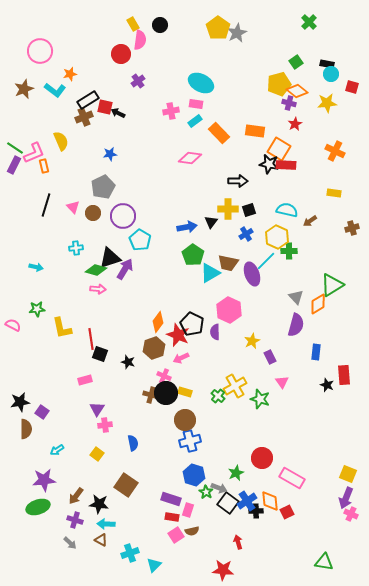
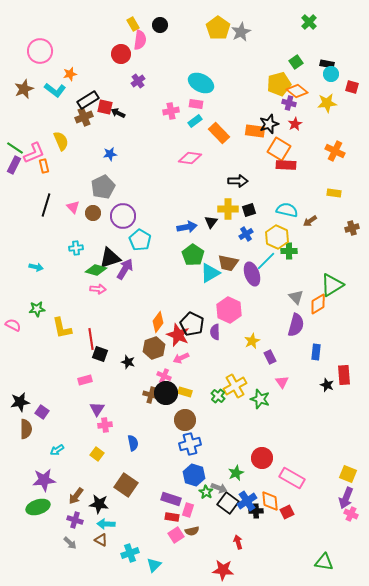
gray star at (237, 33): moved 4 px right, 1 px up
black star at (269, 164): moved 40 px up; rotated 30 degrees counterclockwise
blue cross at (190, 441): moved 3 px down
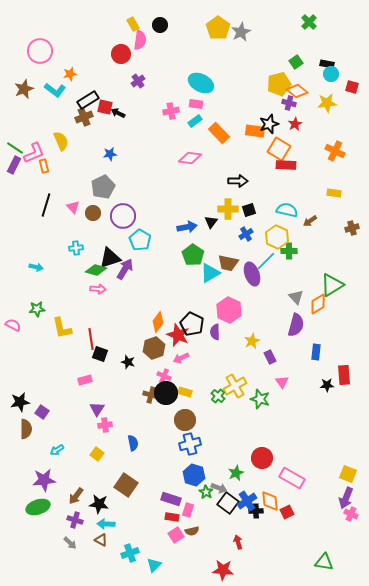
black star at (327, 385): rotated 24 degrees counterclockwise
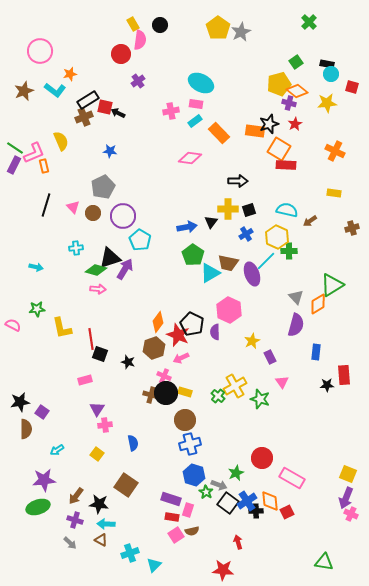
brown star at (24, 89): moved 2 px down
blue star at (110, 154): moved 3 px up; rotated 16 degrees clockwise
gray arrow at (219, 488): moved 3 px up
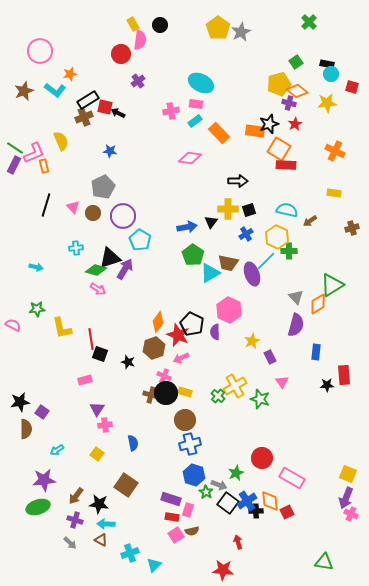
pink arrow at (98, 289): rotated 28 degrees clockwise
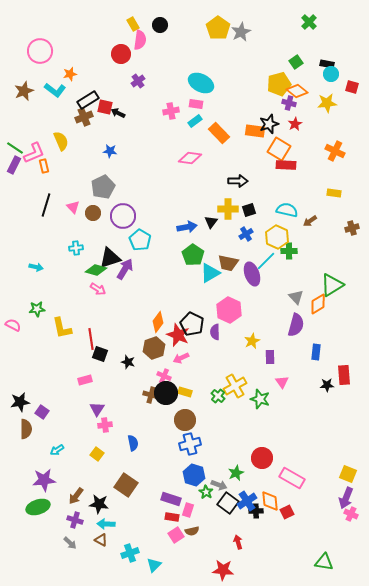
purple rectangle at (270, 357): rotated 24 degrees clockwise
